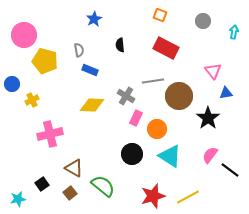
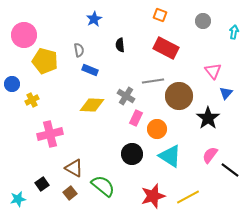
blue triangle: rotated 40 degrees counterclockwise
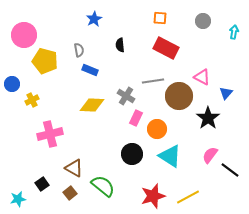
orange square: moved 3 px down; rotated 16 degrees counterclockwise
pink triangle: moved 11 px left, 6 px down; rotated 24 degrees counterclockwise
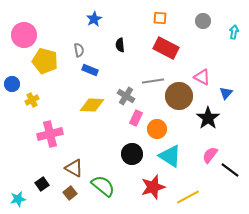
red star: moved 9 px up
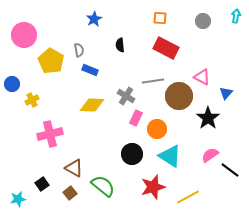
cyan arrow: moved 2 px right, 16 px up
yellow pentagon: moved 6 px right; rotated 15 degrees clockwise
pink semicircle: rotated 18 degrees clockwise
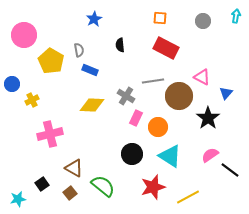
orange circle: moved 1 px right, 2 px up
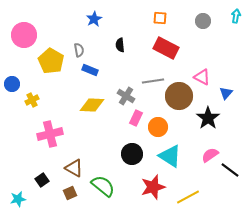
black square: moved 4 px up
brown square: rotated 16 degrees clockwise
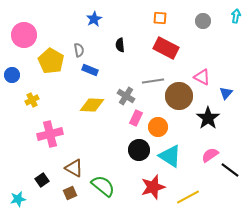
blue circle: moved 9 px up
black circle: moved 7 px right, 4 px up
